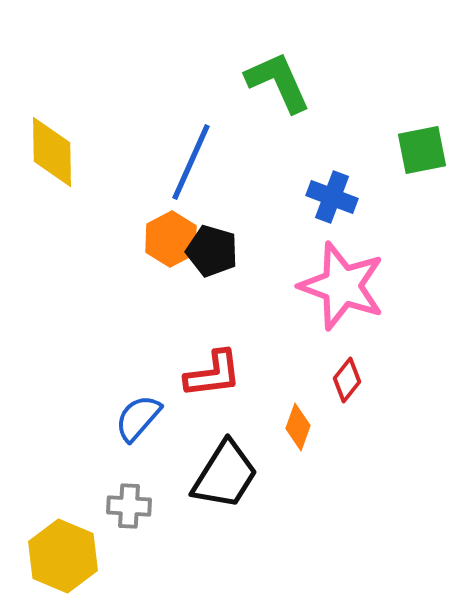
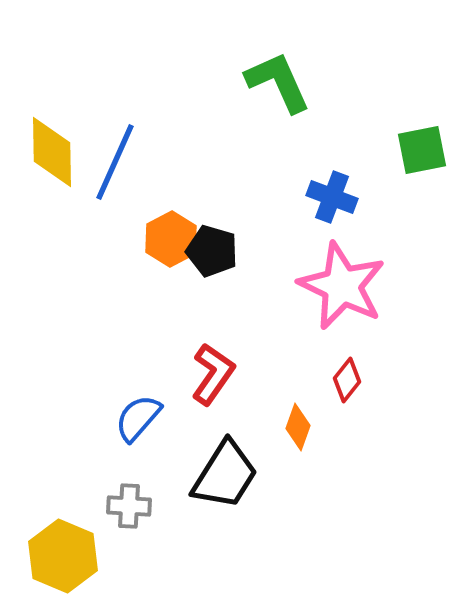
blue line: moved 76 px left
pink star: rotated 6 degrees clockwise
red L-shape: rotated 48 degrees counterclockwise
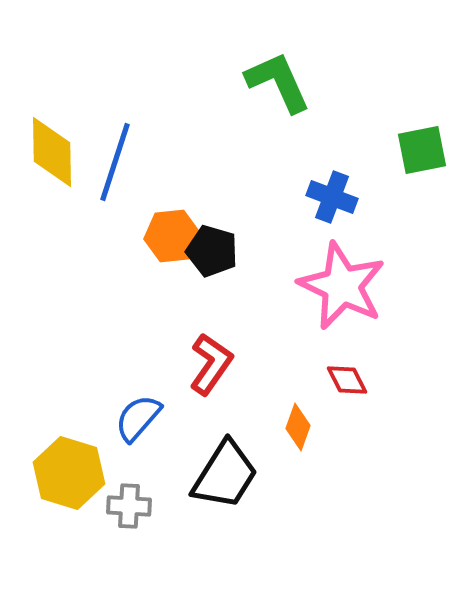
blue line: rotated 6 degrees counterclockwise
orange hexagon: moved 1 px right, 3 px up; rotated 22 degrees clockwise
red L-shape: moved 2 px left, 10 px up
red diamond: rotated 66 degrees counterclockwise
yellow hexagon: moved 6 px right, 83 px up; rotated 6 degrees counterclockwise
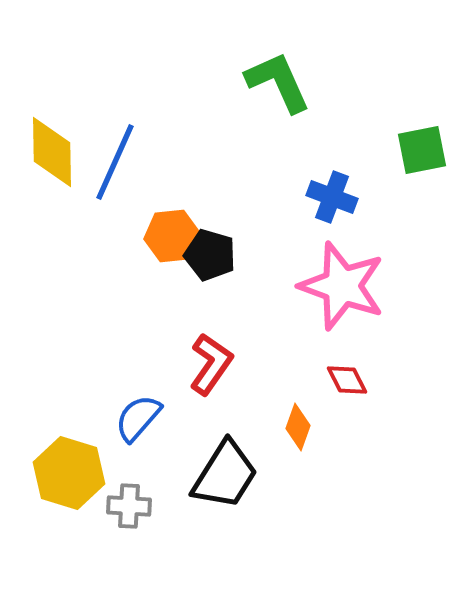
blue line: rotated 6 degrees clockwise
black pentagon: moved 2 px left, 4 px down
pink star: rotated 6 degrees counterclockwise
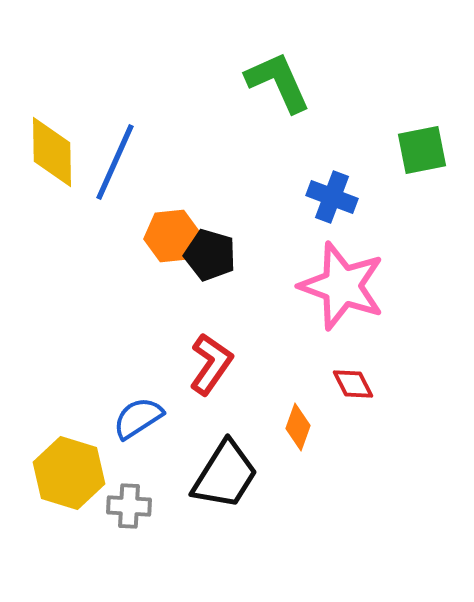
red diamond: moved 6 px right, 4 px down
blue semicircle: rotated 16 degrees clockwise
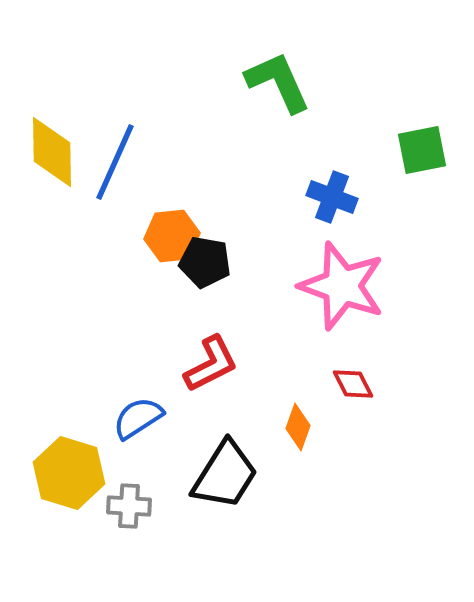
black pentagon: moved 5 px left, 7 px down; rotated 6 degrees counterclockwise
red L-shape: rotated 28 degrees clockwise
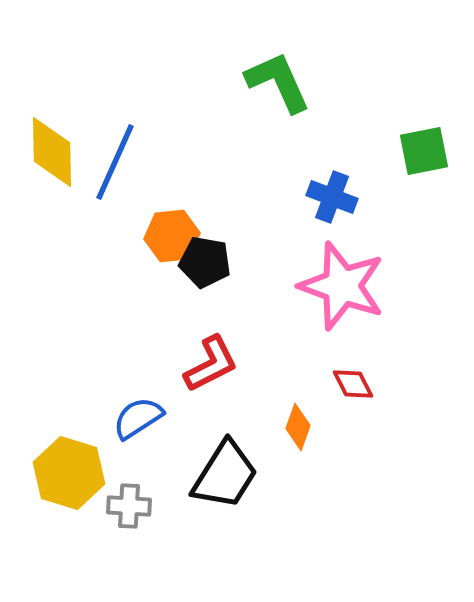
green square: moved 2 px right, 1 px down
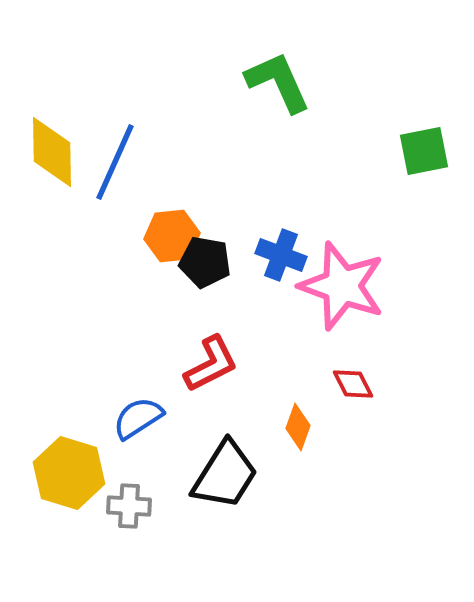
blue cross: moved 51 px left, 58 px down
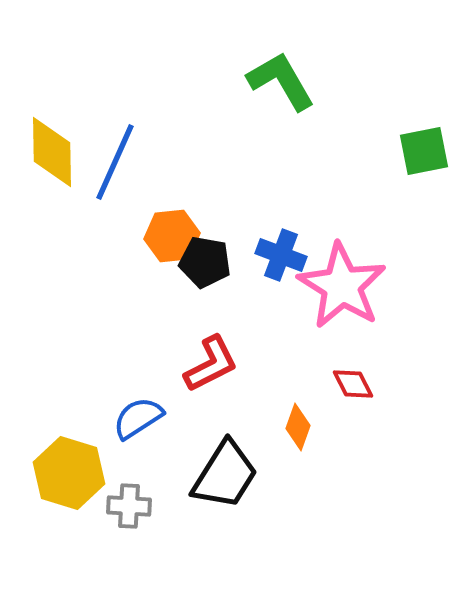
green L-shape: moved 3 px right, 1 px up; rotated 6 degrees counterclockwise
pink star: rotated 12 degrees clockwise
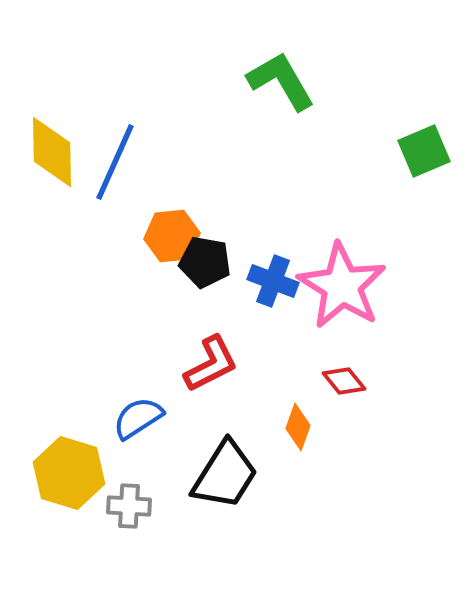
green square: rotated 12 degrees counterclockwise
blue cross: moved 8 px left, 26 px down
red diamond: moved 9 px left, 3 px up; rotated 12 degrees counterclockwise
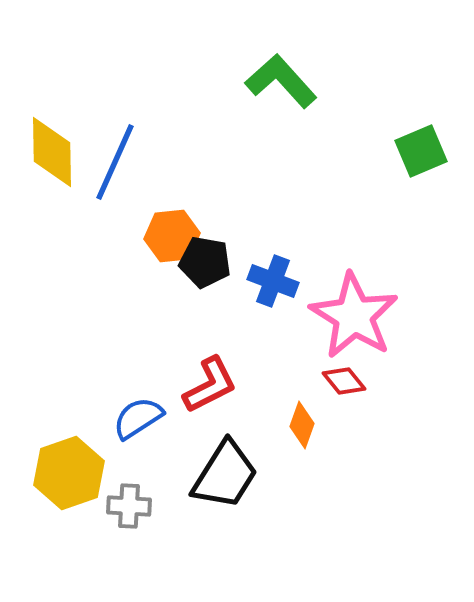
green L-shape: rotated 12 degrees counterclockwise
green square: moved 3 px left
pink star: moved 12 px right, 30 px down
red L-shape: moved 1 px left, 21 px down
orange diamond: moved 4 px right, 2 px up
yellow hexagon: rotated 24 degrees clockwise
